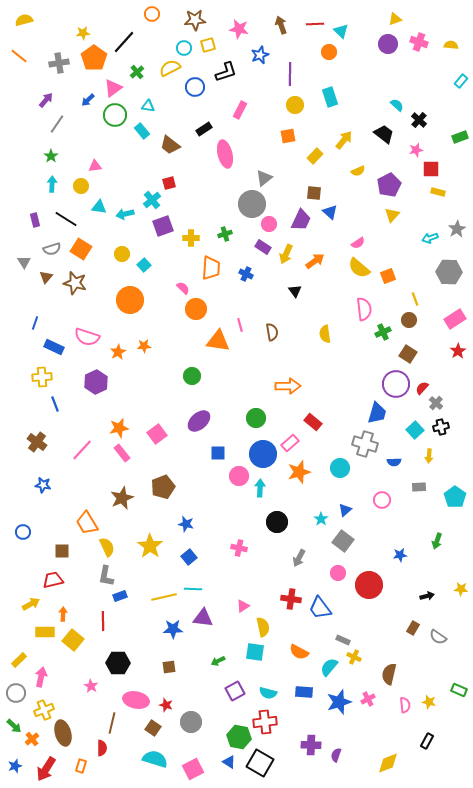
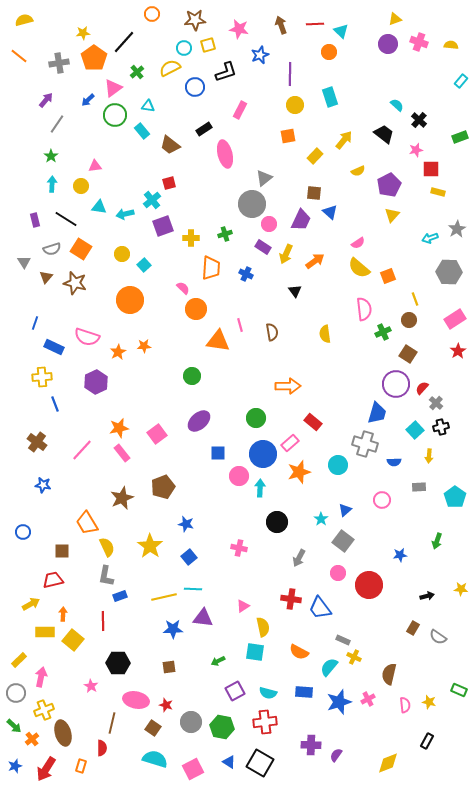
cyan circle at (340, 468): moved 2 px left, 3 px up
green hexagon at (239, 737): moved 17 px left, 10 px up
purple semicircle at (336, 755): rotated 16 degrees clockwise
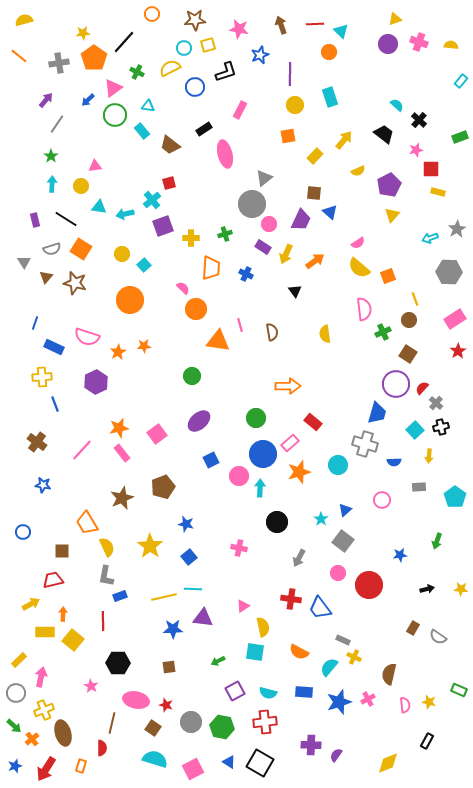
green cross at (137, 72): rotated 24 degrees counterclockwise
blue square at (218, 453): moved 7 px left, 7 px down; rotated 28 degrees counterclockwise
black arrow at (427, 596): moved 7 px up
